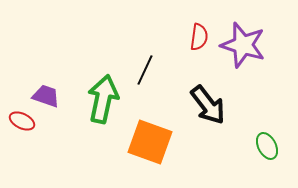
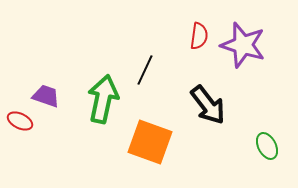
red semicircle: moved 1 px up
red ellipse: moved 2 px left
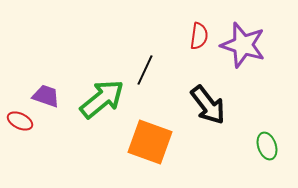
green arrow: moved 1 px left; rotated 39 degrees clockwise
green ellipse: rotated 8 degrees clockwise
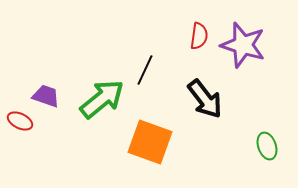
black arrow: moved 3 px left, 6 px up
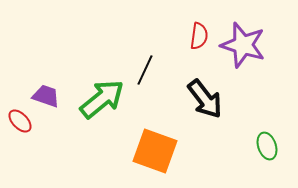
red ellipse: rotated 20 degrees clockwise
orange square: moved 5 px right, 9 px down
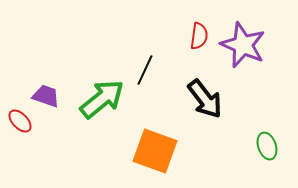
purple star: rotated 6 degrees clockwise
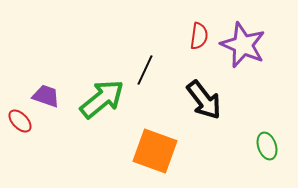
black arrow: moved 1 px left, 1 px down
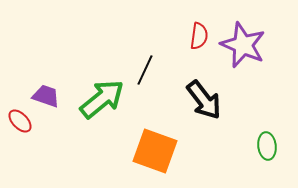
green ellipse: rotated 12 degrees clockwise
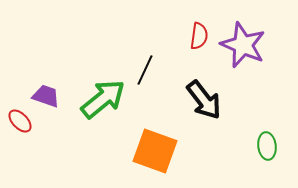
green arrow: moved 1 px right
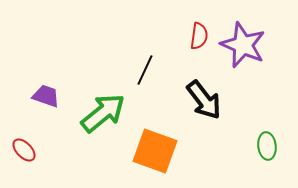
green arrow: moved 14 px down
red ellipse: moved 4 px right, 29 px down
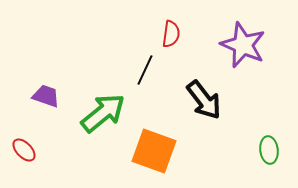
red semicircle: moved 28 px left, 2 px up
green ellipse: moved 2 px right, 4 px down
orange square: moved 1 px left
